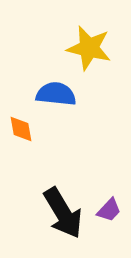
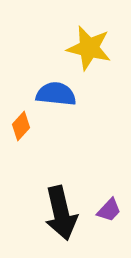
orange diamond: moved 3 px up; rotated 52 degrees clockwise
black arrow: moved 2 px left; rotated 18 degrees clockwise
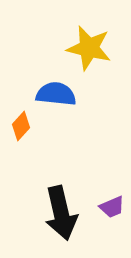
purple trapezoid: moved 3 px right, 3 px up; rotated 24 degrees clockwise
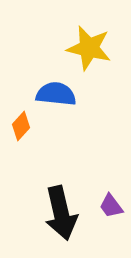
purple trapezoid: moved 1 px left, 1 px up; rotated 76 degrees clockwise
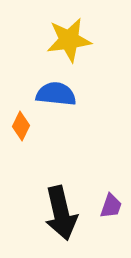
yellow star: moved 20 px left, 8 px up; rotated 21 degrees counterclockwise
orange diamond: rotated 16 degrees counterclockwise
purple trapezoid: rotated 124 degrees counterclockwise
